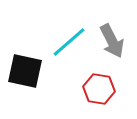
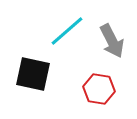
cyan line: moved 2 px left, 11 px up
black square: moved 8 px right, 3 px down
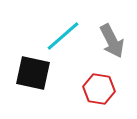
cyan line: moved 4 px left, 5 px down
black square: moved 1 px up
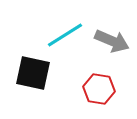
cyan line: moved 2 px right, 1 px up; rotated 9 degrees clockwise
gray arrow: rotated 40 degrees counterclockwise
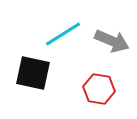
cyan line: moved 2 px left, 1 px up
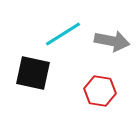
gray arrow: rotated 12 degrees counterclockwise
red hexagon: moved 1 px right, 2 px down
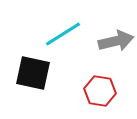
gray arrow: moved 4 px right; rotated 24 degrees counterclockwise
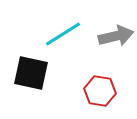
gray arrow: moved 5 px up
black square: moved 2 px left
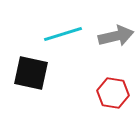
cyan line: rotated 15 degrees clockwise
red hexagon: moved 13 px right, 2 px down
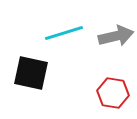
cyan line: moved 1 px right, 1 px up
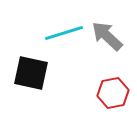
gray arrow: moved 9 px left; rotated 124 degrees counterclockwise
red hexagon: rotated 20 degrees counterclockwise
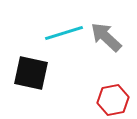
gray arrow: moved 1 px left, 1 px down
red hexagon: moved 7 px down
